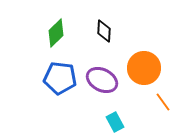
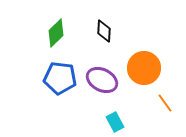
orange line: moved 2 px right, 1 px down
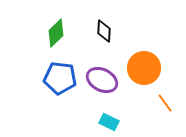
cyan rectangle: moved 6 px left; rotated 36 degrees counterclockwise
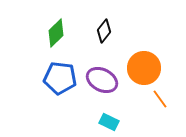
black diamond: rotated 35 degrees clockwise
orange line: moved 5 px left, 4 px up
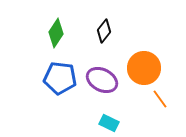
green diamond: rotated 12 degrees counterclockwise
cyan rectangle: moved 1 px down
